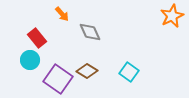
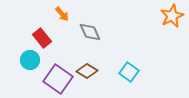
red rectangle: moved 5 px right
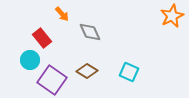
cyan square: rotated 12 degrees counterclockwise
purple square: moved 6 px left, 1 px down
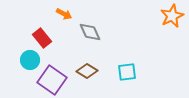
orange arrow: moved 2 px right; rotated 21 degrees counterclockwise
cyan square: moved 2 px left; rotated 30 degrees counterclockwise
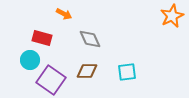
gray diamond: moved 7 px down
red rectangle: rotated 36 degrees counterclockwise
brown diamond: rotated 30 degrees counterclockwise
purple square: moved 1 px left
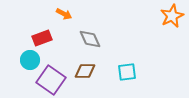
red rectangle: rotated 36 degrees counterclockwise
brown diamond: moved 2 px left
